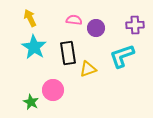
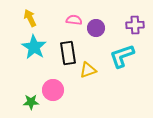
yellow triangle: moved 1 px down
green star: rotated 28 degrees counterclockwise
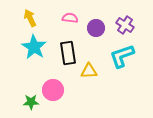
pink semicircle: moved 4 px left, 2 px up
purple cross: moved 10 px left; rotated 36 degrees clockwise
yellow triangle: moved 1 px right, 1 px down; rotated 18 degrees clockwise
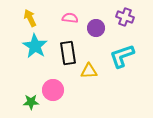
purple cross: moved 8 px up; rotated 12 degrees counterclockwise
cyan star: moved 1 px right, 1 px up
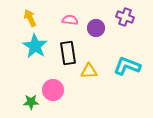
pink semicircle: moved 2 px down
cyan L-shape: moved 5 px right, 10 px down; rotated 40 degrees clockwise
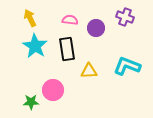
black rectangle: moved 1 px left, 4 px up
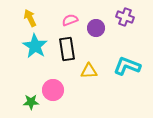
pink semicircle: rotated 28 degrees counterclockwise
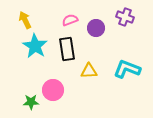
yellow arrow: moved 5 px left, 2 px down
cyan L-shape: moved 3 px down
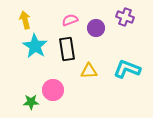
yellow arrow: rotated 12 degrees clockwise
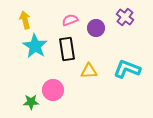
purple cross: rotated 18 degrees clockwise
